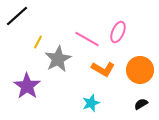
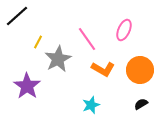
pink ellipse: moved 6 px right, 2 px up
pink line: rotated 25 degrees clockwise
cyan star: moved 2 px down
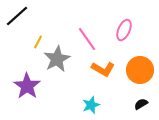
gray star: moved 1 px left
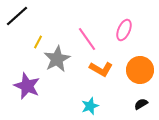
orange L-shape: moved 2 px left
purple star: rotated 12 degrees counterclockwise
cyan star: moved 1 px left, 1 px down
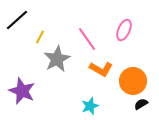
black line: moved 4 px down
yellow line: moved 2 px right, 5 px up
orange circle: moved 7 px left, 11 px down
purple star: moved 5 px left, 5 px down
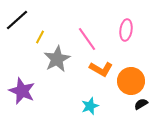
pink ellipse: moved 2 px right; rotated 15 degrees counterclockwise
orange circle: moved 2 px left
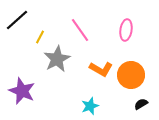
pink line: moved 7 px left, 9 px up
orange circle: moved 6 px up
